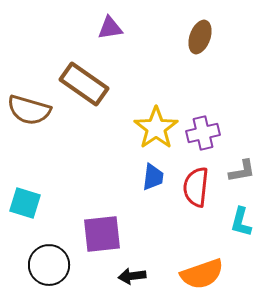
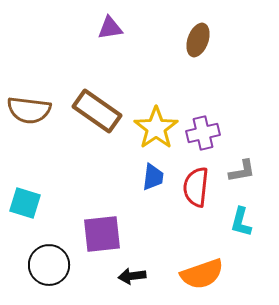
brown ellipse: moved 2 px left, 3 px down
brown rectangle: moved 13 px right, 27 px down
brown semicircle: rotated 9 degrees counterclockwise
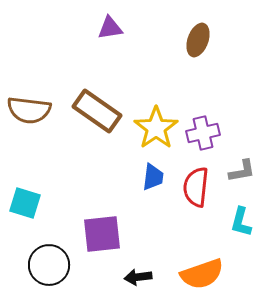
black arrow: moved 6 px right, 1 px down
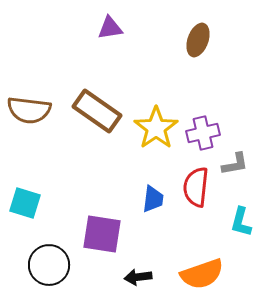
gray L-shape: moved 7 px left, 7 px up
blue trapezoid: moved 22 px down
purple square: rotated 15 degrees clockwise
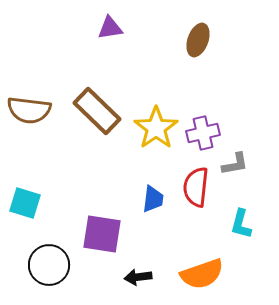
brown rectangle: rotated 9 degrees clockwise
cyan L-shape: moved 2 px down
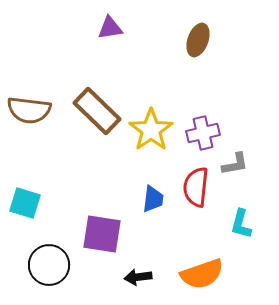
yellow star: moved 5 px left, 2 px down
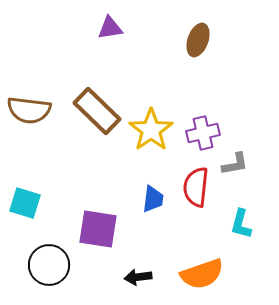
purple square: moved 4 px left, 5 px up
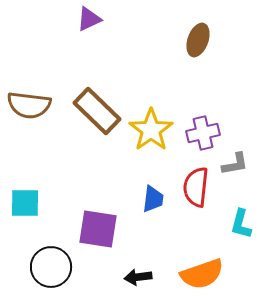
purple triangle: moved 21 px left, 9 px up; rotated 16 degrees counterclockwise
brown semicircle: moved 5 px up
cyan square: rotated 16 degrees counterclockwise
black circle: moved 2 px right, 2 px down
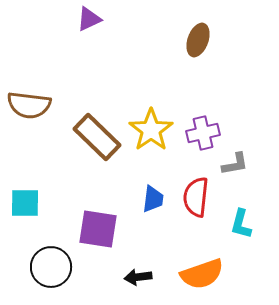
brown rectangle: moved 26 px down
red semicircle: moved 10 px down
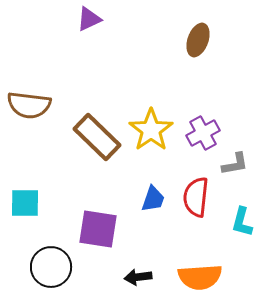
purple cross: rotated 16 degrees counterclockwise
blue trapezoid: rotated 12 degrees clockwise
cyan L-shape: moved 1 px right, 2 px up
orange semicircle: moved 2 px left, 3 px down; rotated 15 degrees clockwise
